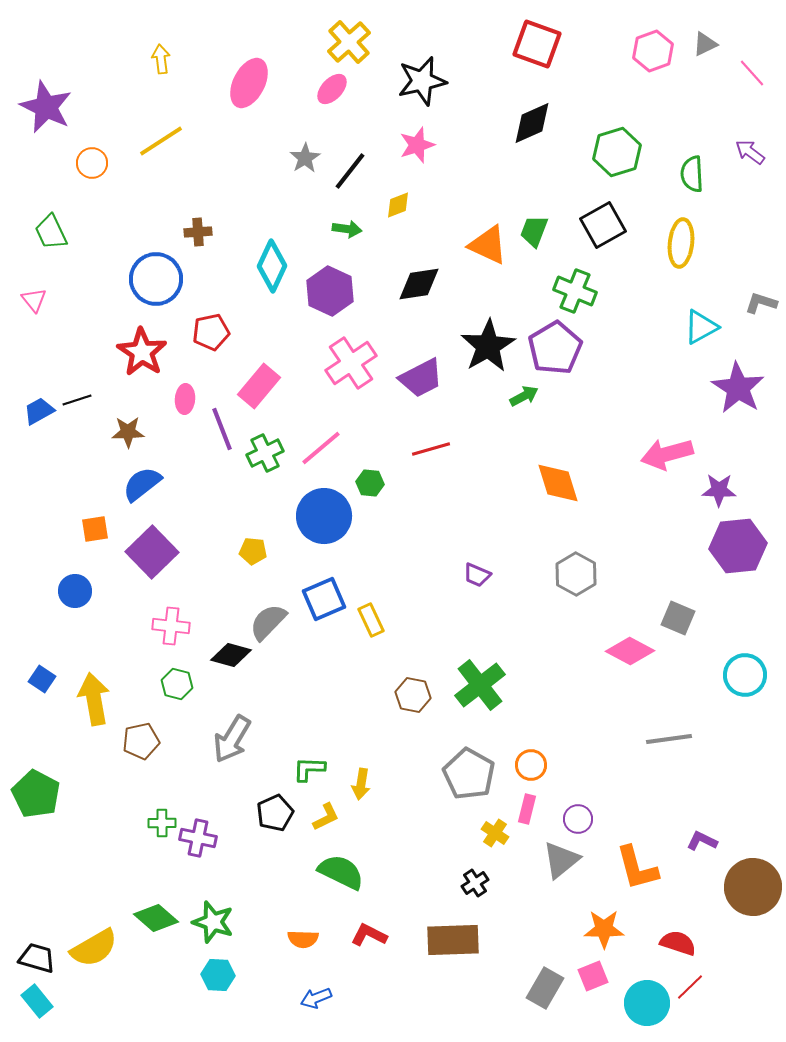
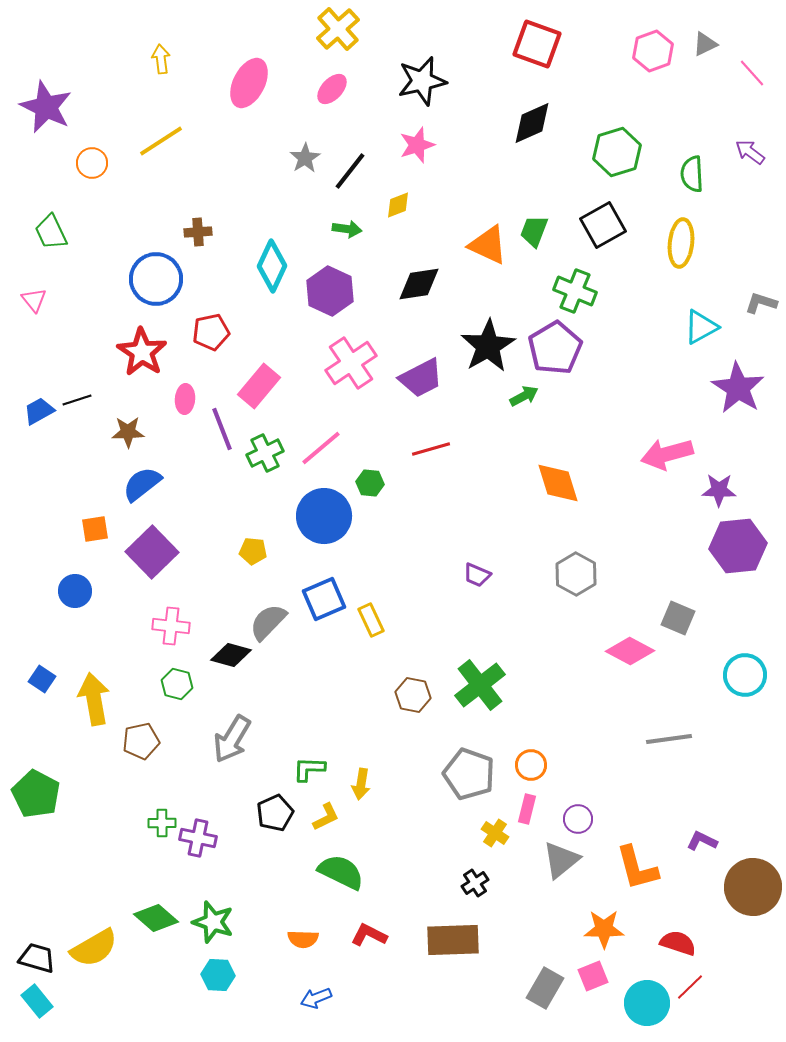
yellow cross at (349, 42): moved 11 px left, 13 px up
gray pentagon at (469, 774): rotated 9 degrees counterclockwise
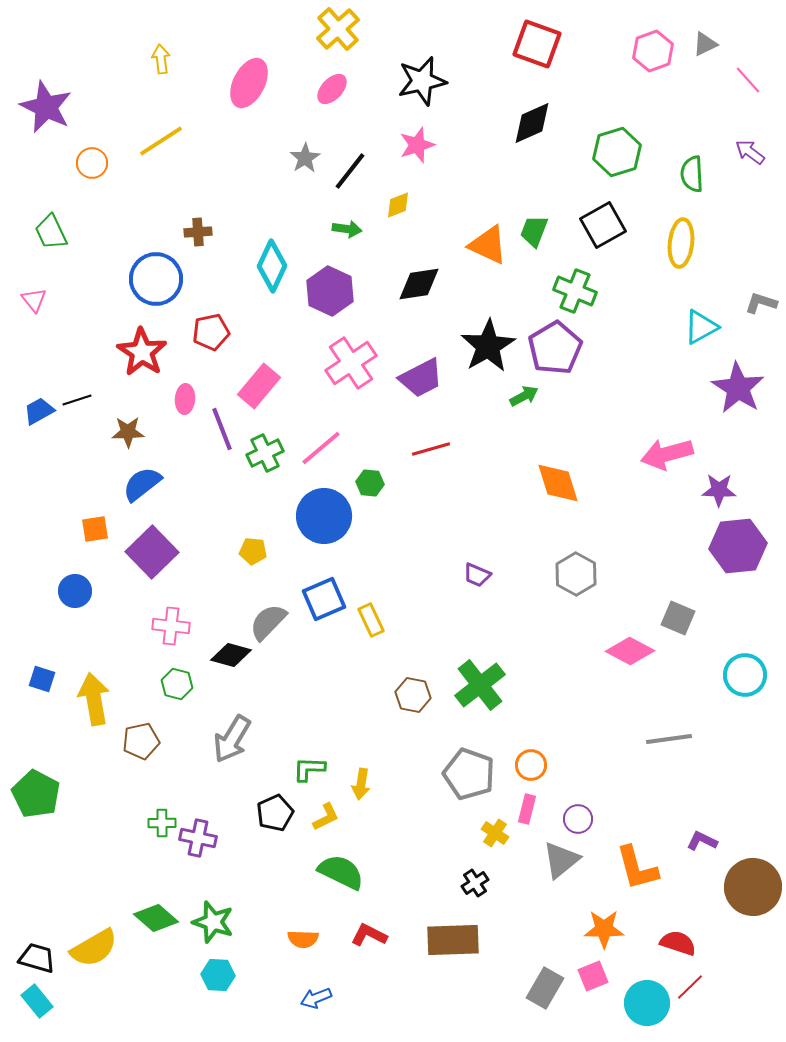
pink line at (752, 73): moved 4 px left, 7 px down
blue square at (42, 679): rotated 16 degrees counterclockwise
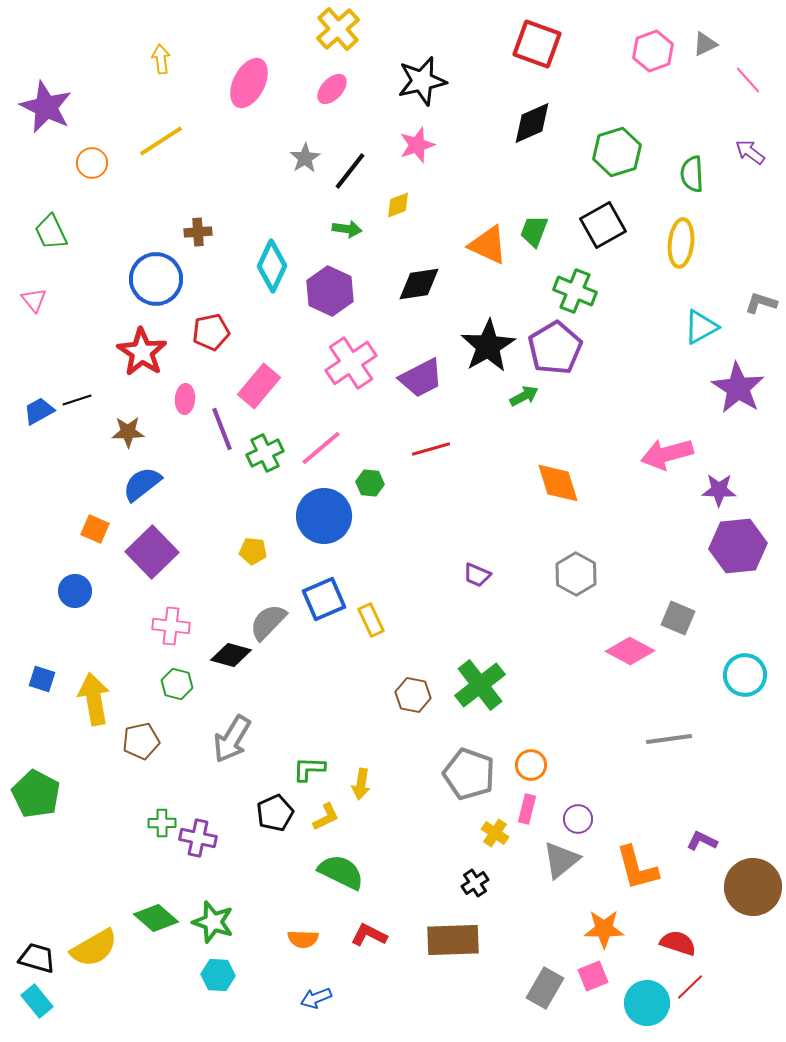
orange square at (95, 529): rotated 32 degrees clockwise
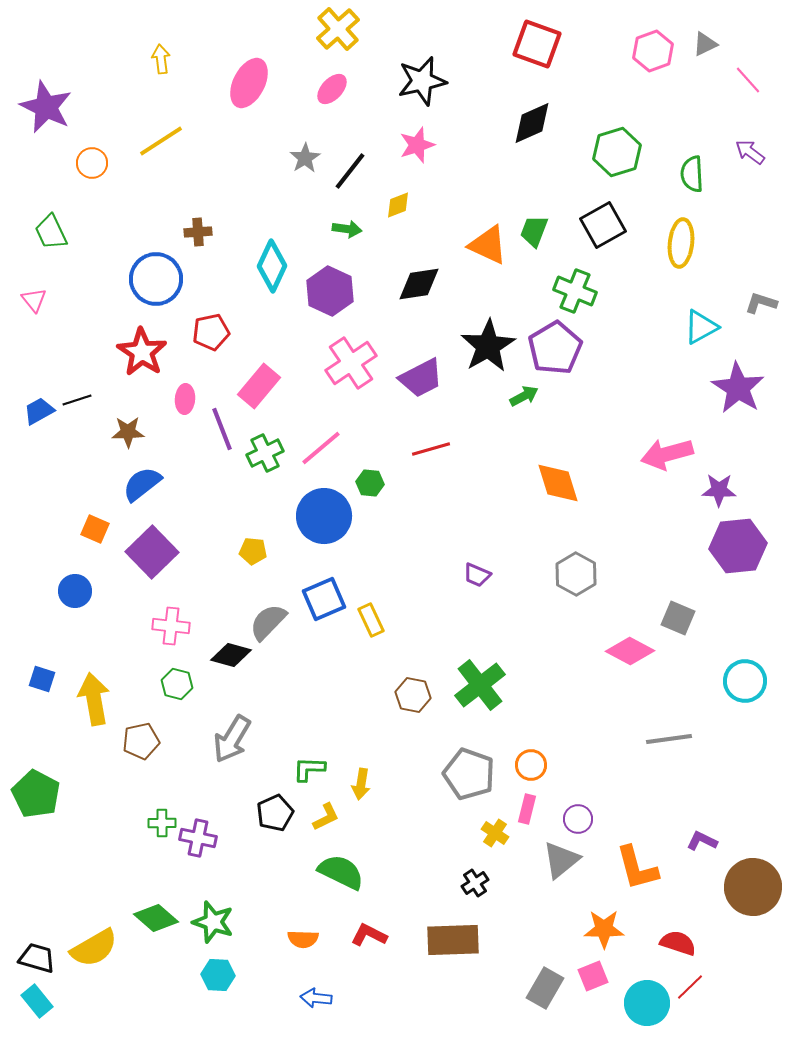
cyan circle at (745, 675): moved 6 px down
blue arrow at (316, 998): rotated 28 degrees clockwise
